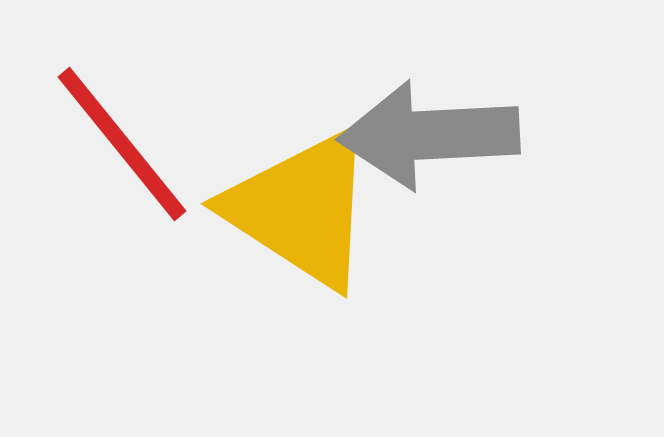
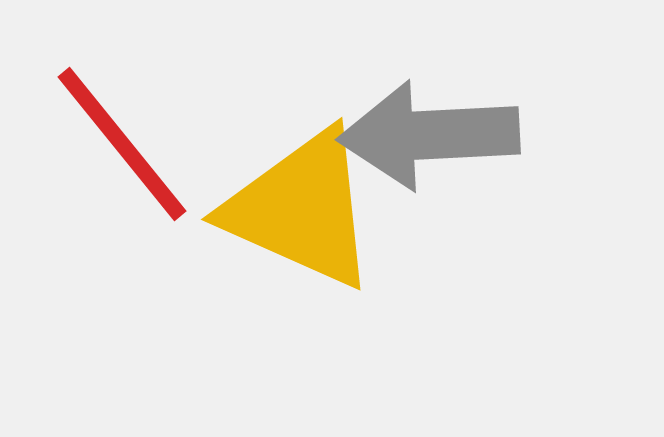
yellow triangle: rotated 9 degrees counterclockwise
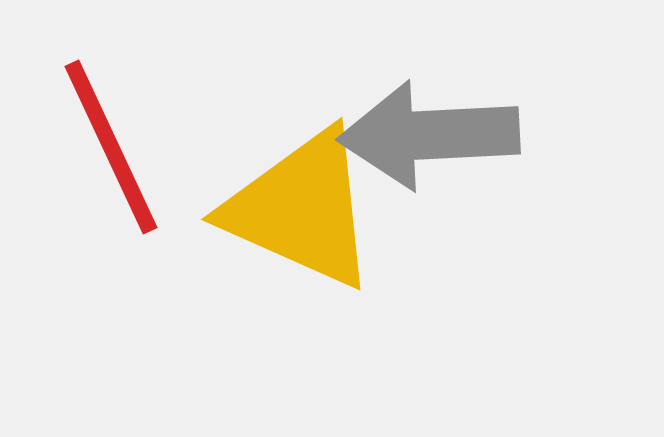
red line: moved 11 px left, 3 px down; rotated 14 degrees clockwise
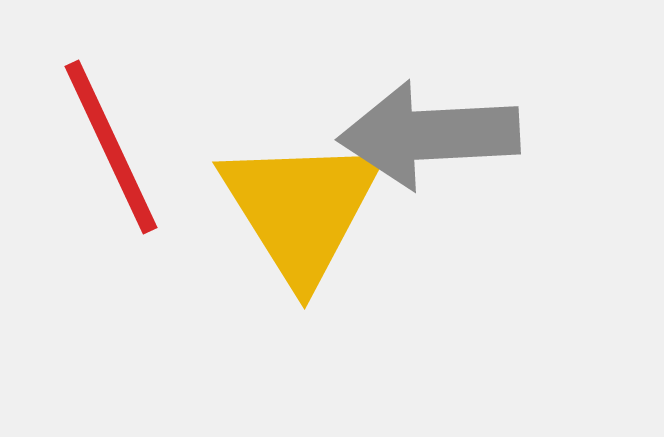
yellow triangle: rotated 34 degrees clockwise
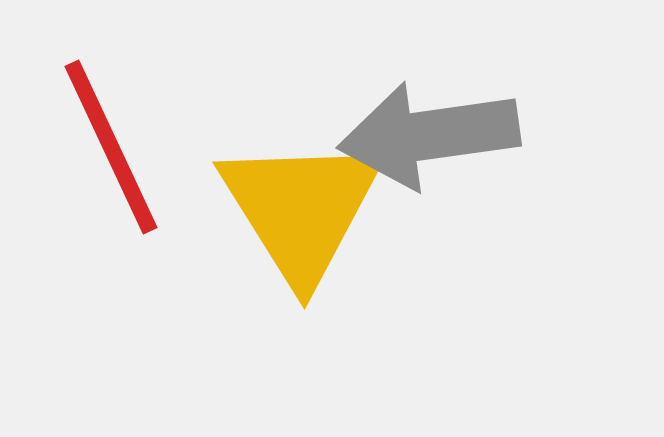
gray arrow: rotated 5 degrees counterclockwise
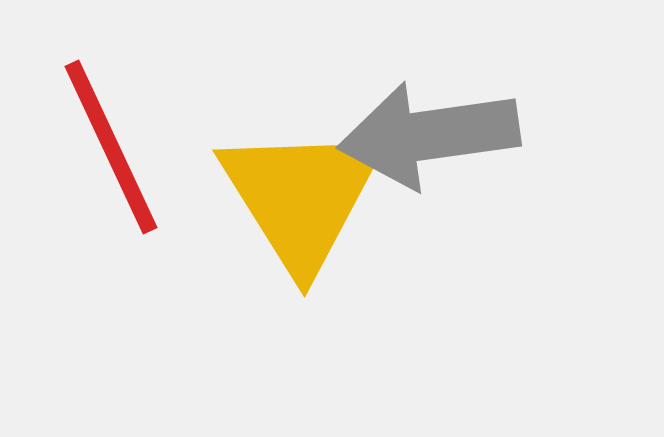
yellow triangle: moved 12 px up
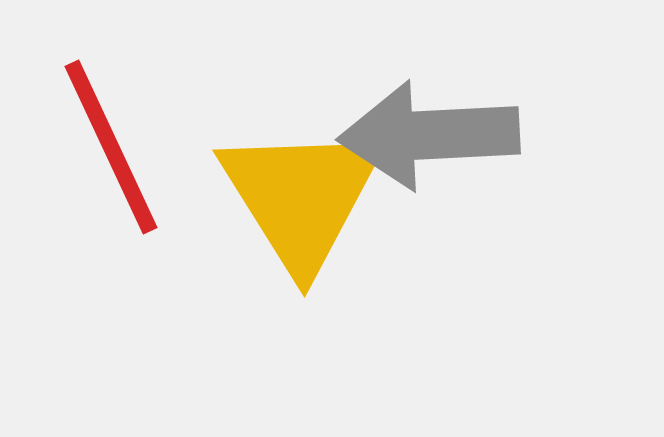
gray arrow: rotated 5 degrees clockwise
